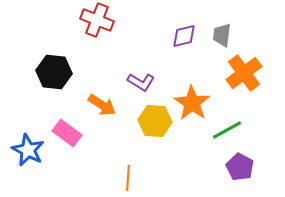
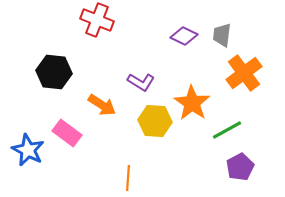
purple diamond: rotated 40 degrees clockwise
purple pentagon: rotated 16 degrees clockwise
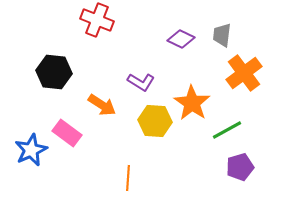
purple diamond: moved 3 px left, 3 px down
blue star: moved 3 px right; rotated 20 degrees clockwise
purple pentagon: rotated 12 degrees clockwise
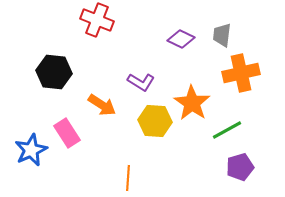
orange cross: moved 3 px left; rotated 24 degrees clockwise
pink rectangle: rotated 20 degrees clockwise
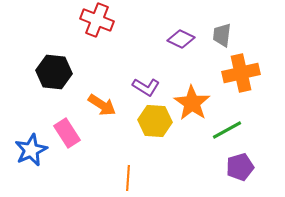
purple L-shape: moved 5 px right, 5 px down
